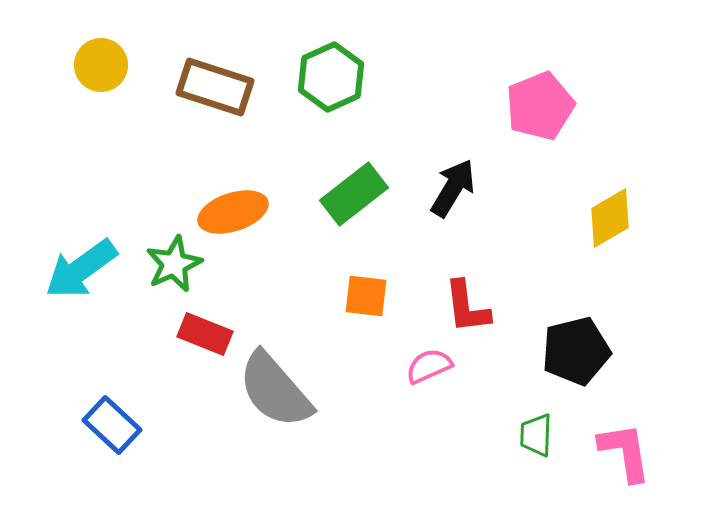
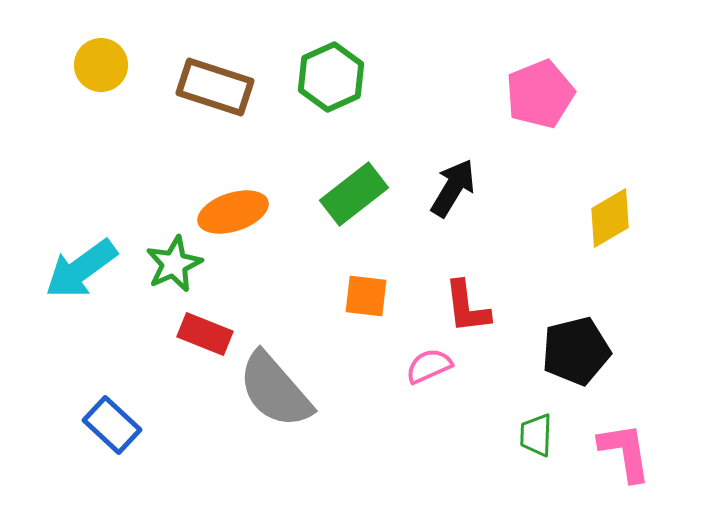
pink pentagon: moved 12 px up
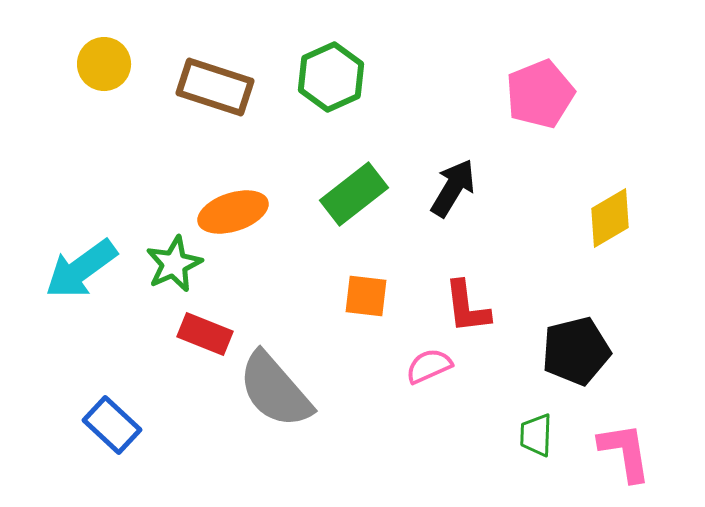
yellow circle: moved 3 px right, 1 px up
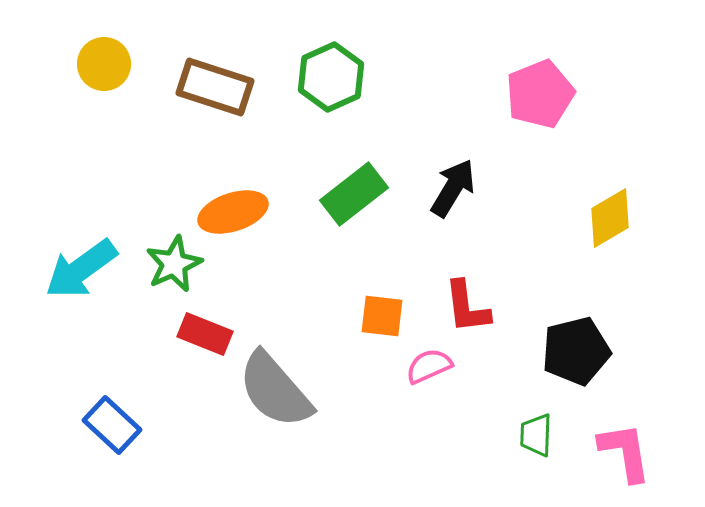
orange square: moved 16 px right, 20 px down
